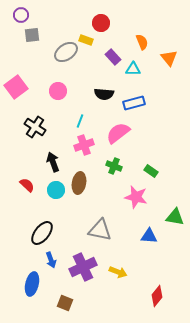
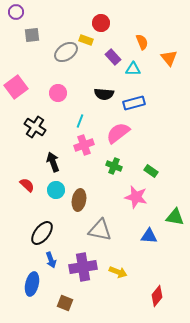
purple circle: moved 5 px left, 3 px up
pink circle: moved 2 px down
brown ellipse: moved 17 px down
purple cross: rotated 16 degrees clockwise
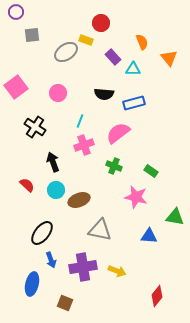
brown ellipse: rotated 60 degrees clockwise
yellow arrow: moved 1 px left, 1 px up
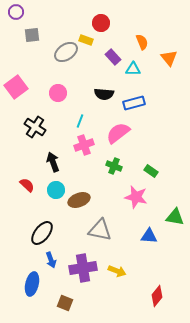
purple cross: moved 1 px down
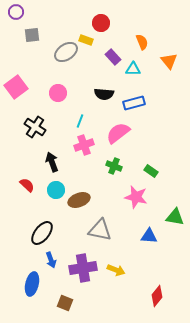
orange triangle: moved 3 px down
black arrow: moved 1 px left
yellow arrow: moved 1 px left, 1 px up
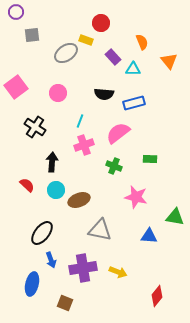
gray ellipse: moved 1 px down
black arrow: rotated 24 degrees clockwise
green rectangle: moved 1 px left, 12 px up; rotated 32 degrees counterclockwise
yellow arrow: moved 2 px right, 2 px down
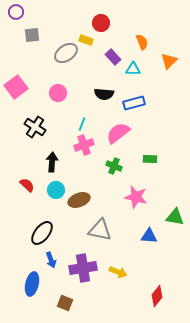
orange triangle: rotated 24 degrees clockwise
cyan line: moved 2 px right, 3 px down
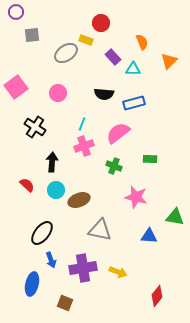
pink cross: moved 1 px down
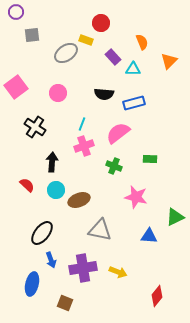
green triangle: rotated 36 degrees counterclockwise
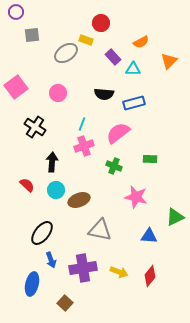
orange semicircle: moved 1 px left; rotated 84 degrees clockwise
yellow arrow: moved 1 px right
red diamond: moved 7 px left, 20 px up
brown square: rotated 21 degrees clockwise
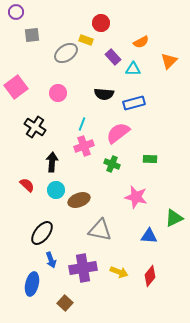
green cross: moved 2 px left, 2 px up
green triangle: moved 1 px left, 1 px down
